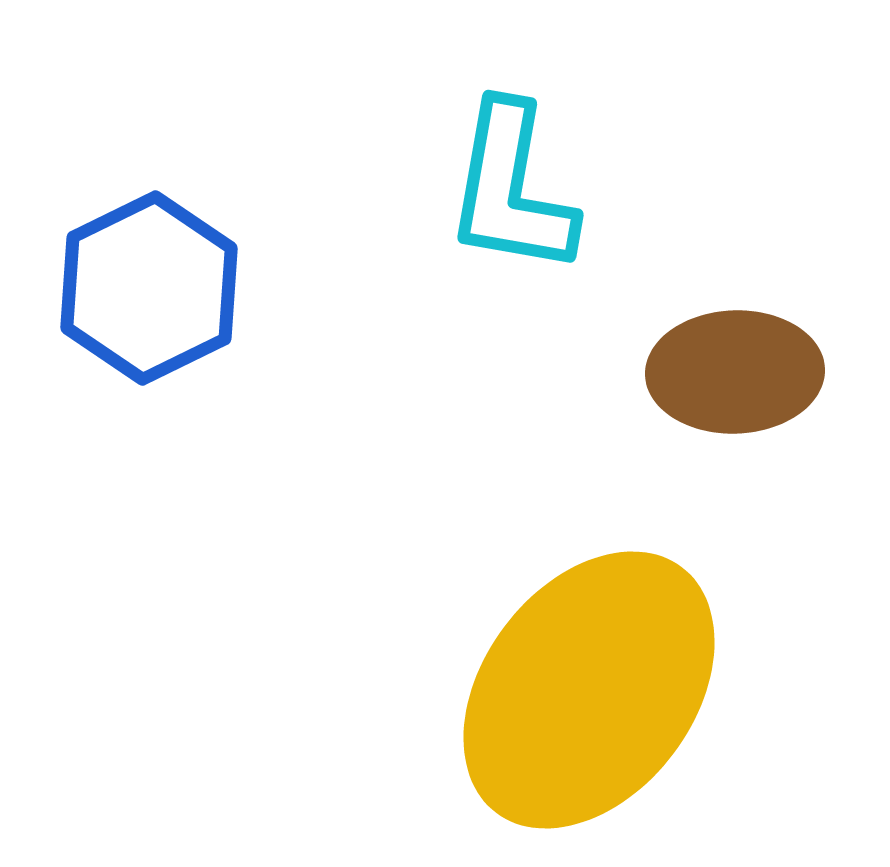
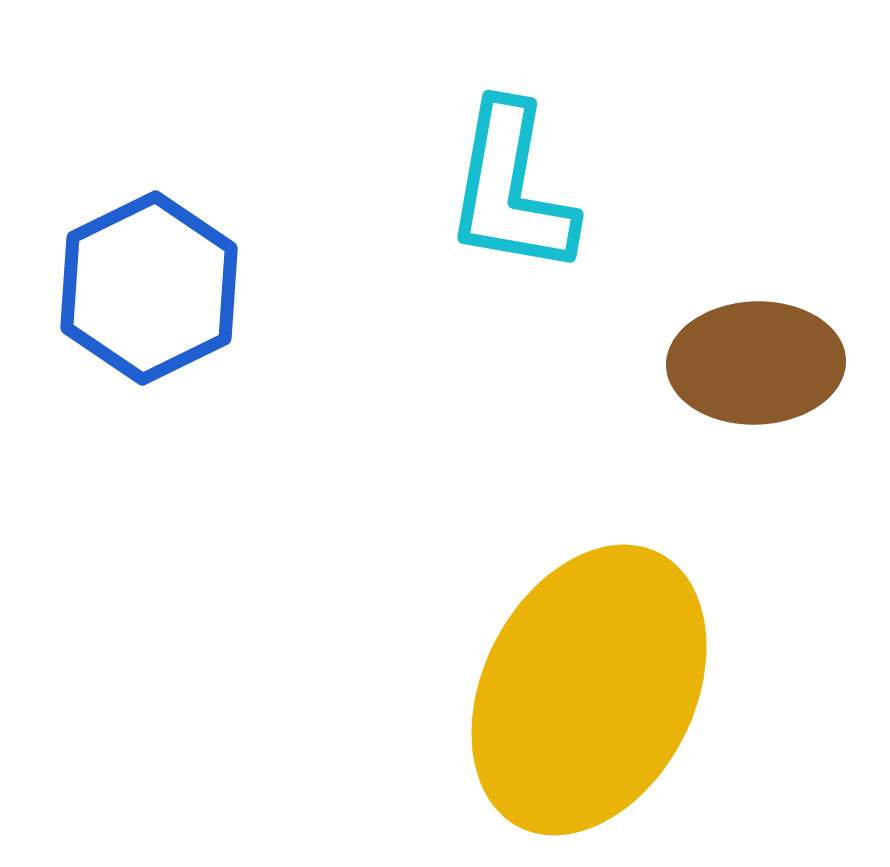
brown ellipse: moved 21 px right, 9 px up
yellow ellipse: rotated 10 degrees counterclockwise
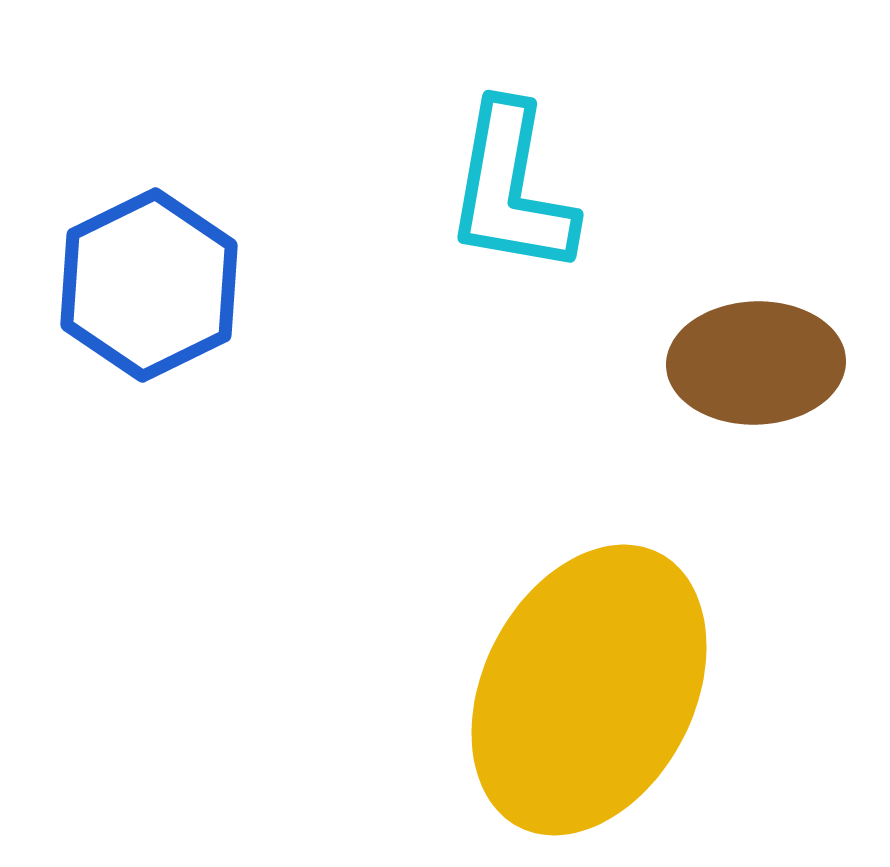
blue hexagon: moved 3 px up
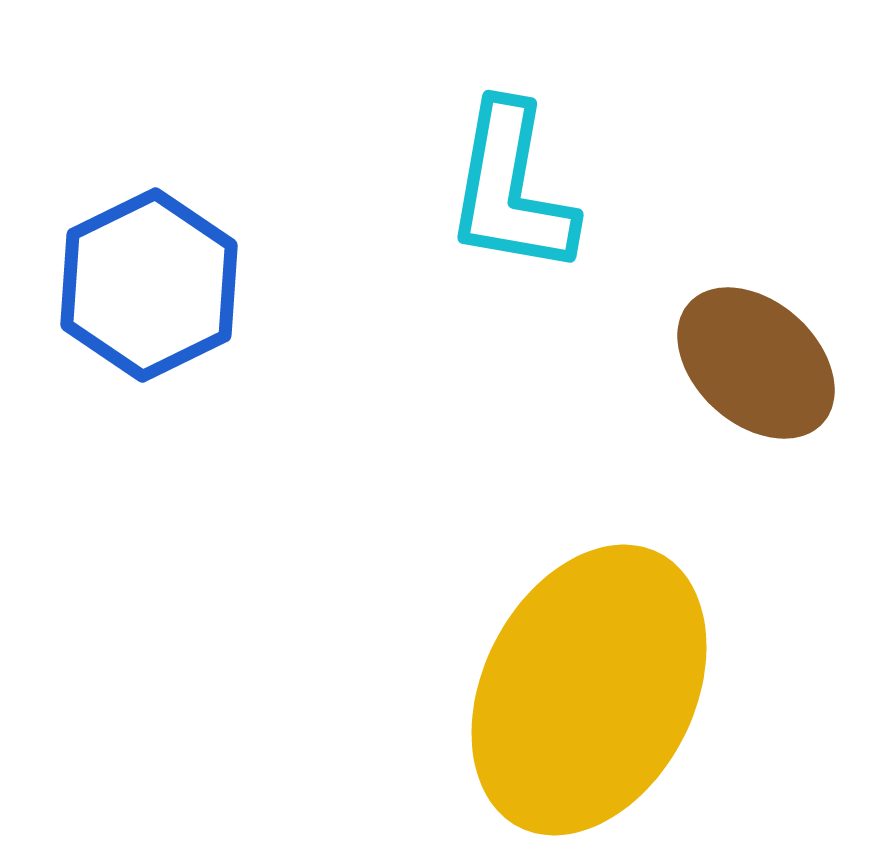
brown ellipse: rotated 44 degrees clockwise
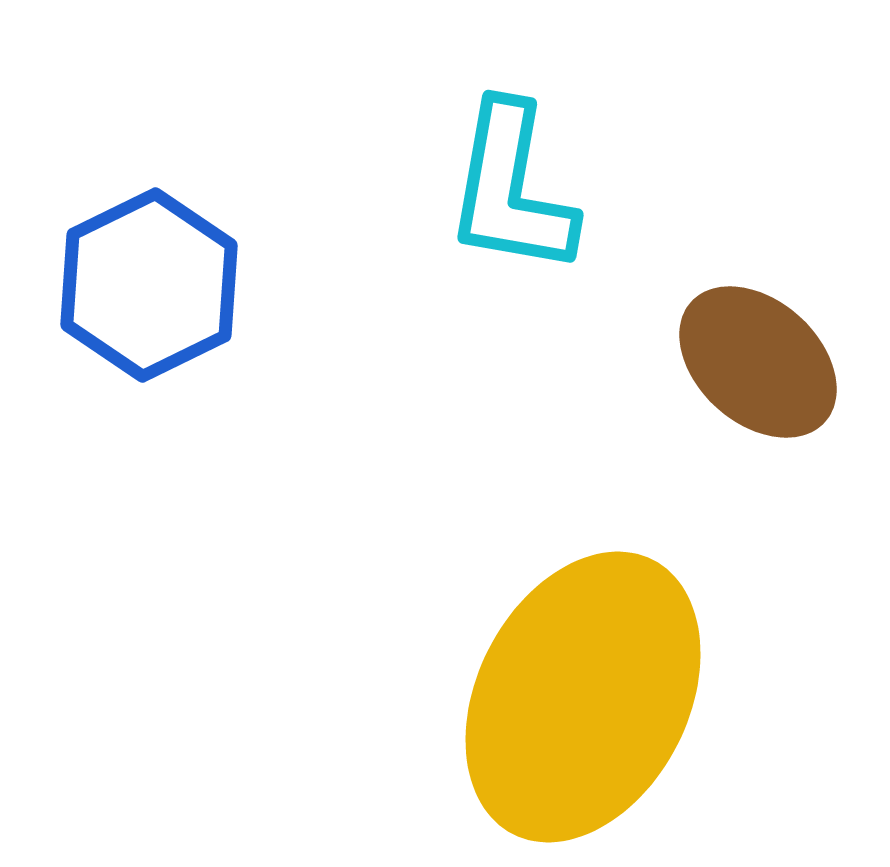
brown ellipse: moved 2 px right, 1 px up
yellow ellipse: moved 6 px left, 7 px down
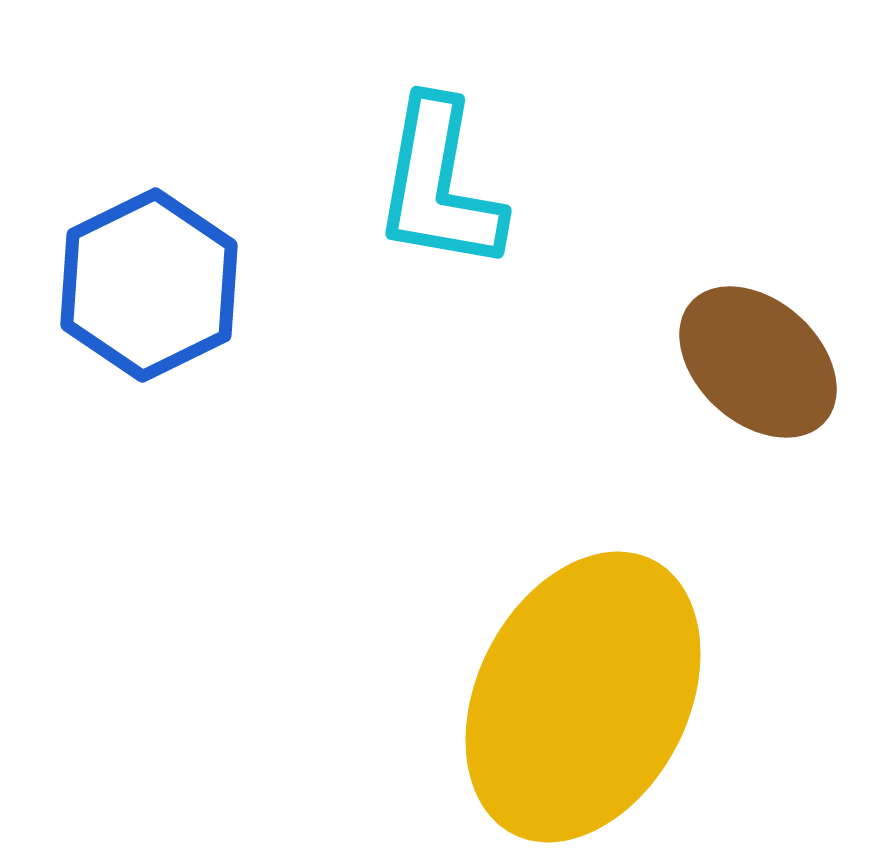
cyan L-shape: moved 72 px left, 4 px up
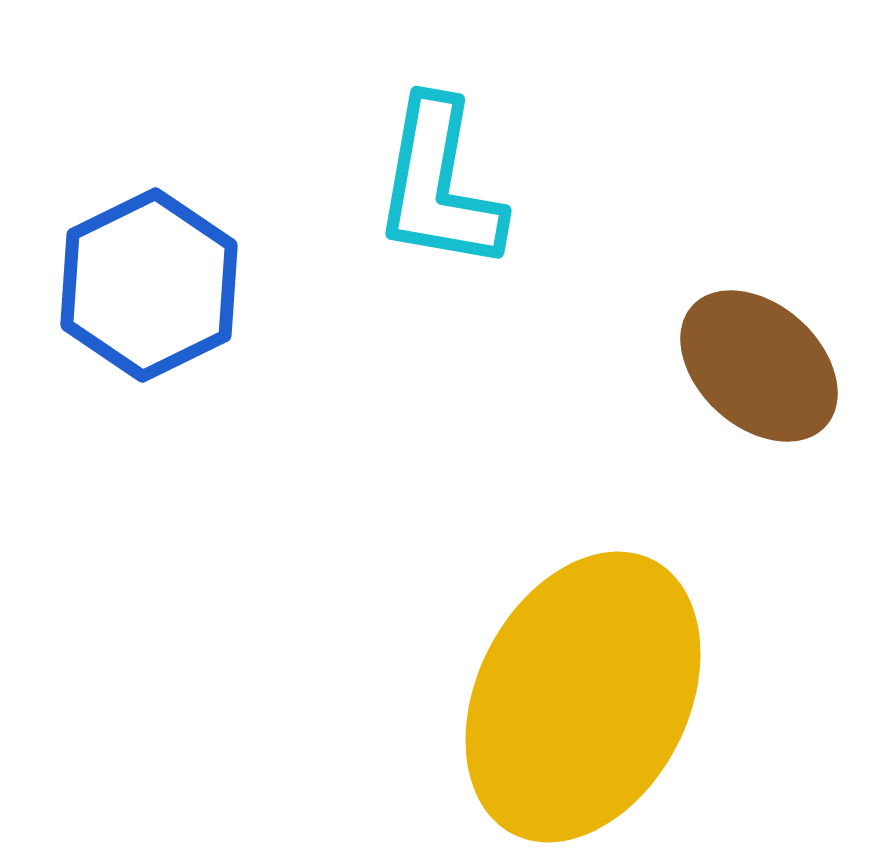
brown ellipse: moved 1 px right, 4 px down
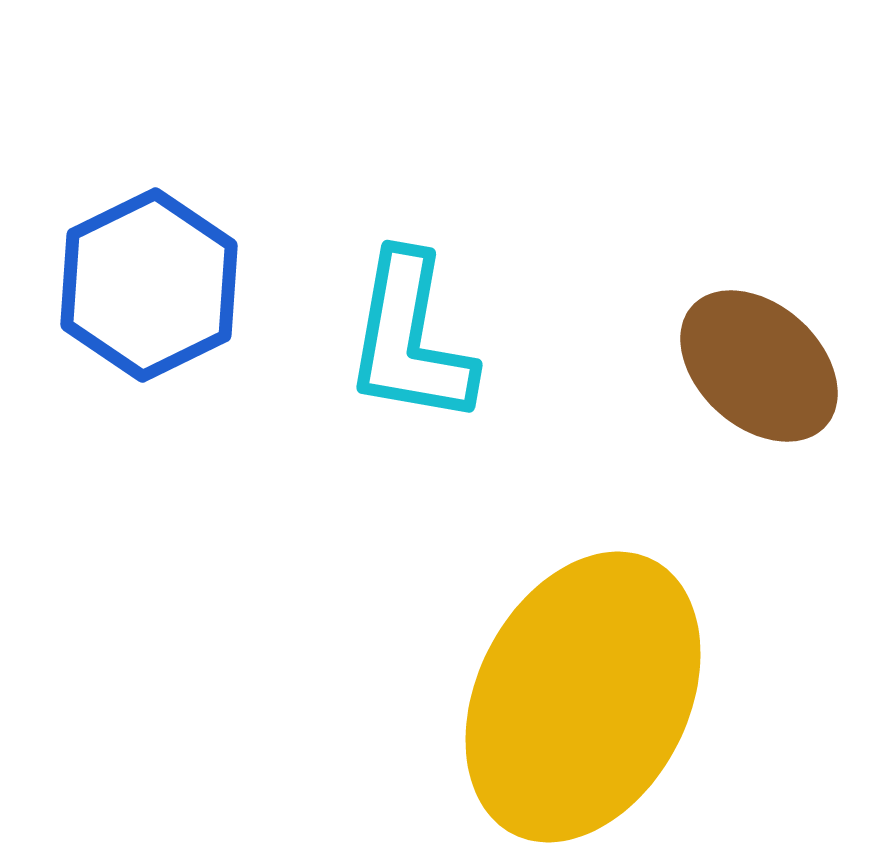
cyan L-shape: moved 29 px left, 154 px down
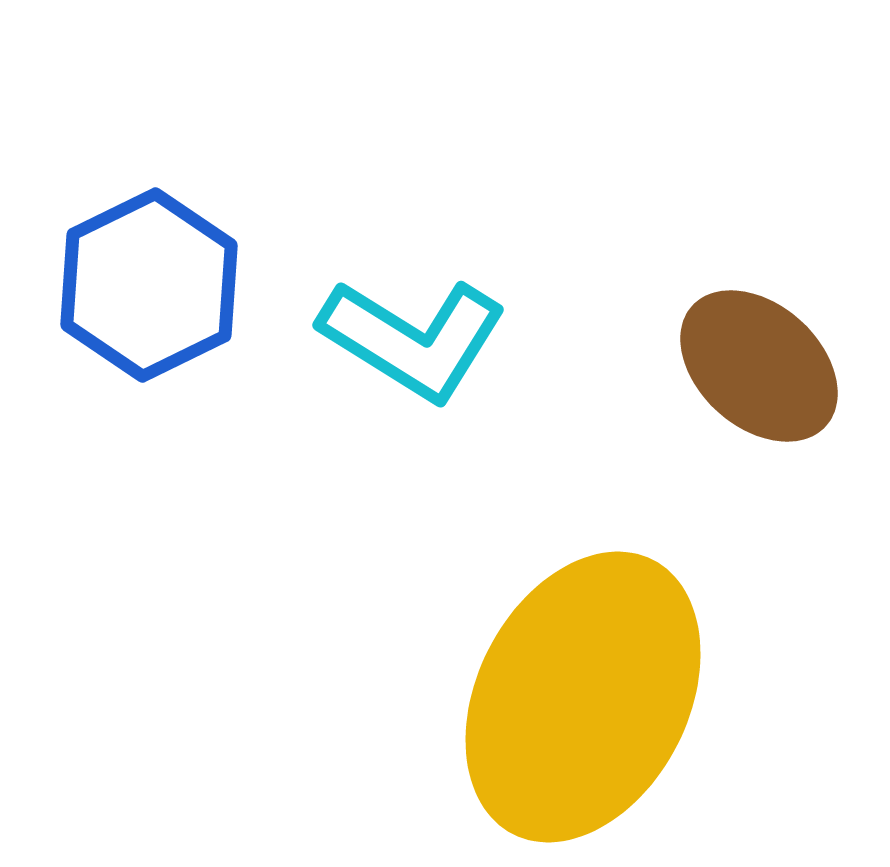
cyan L-shape: moved 3 px right; rotated 68 degrees counterclockwise
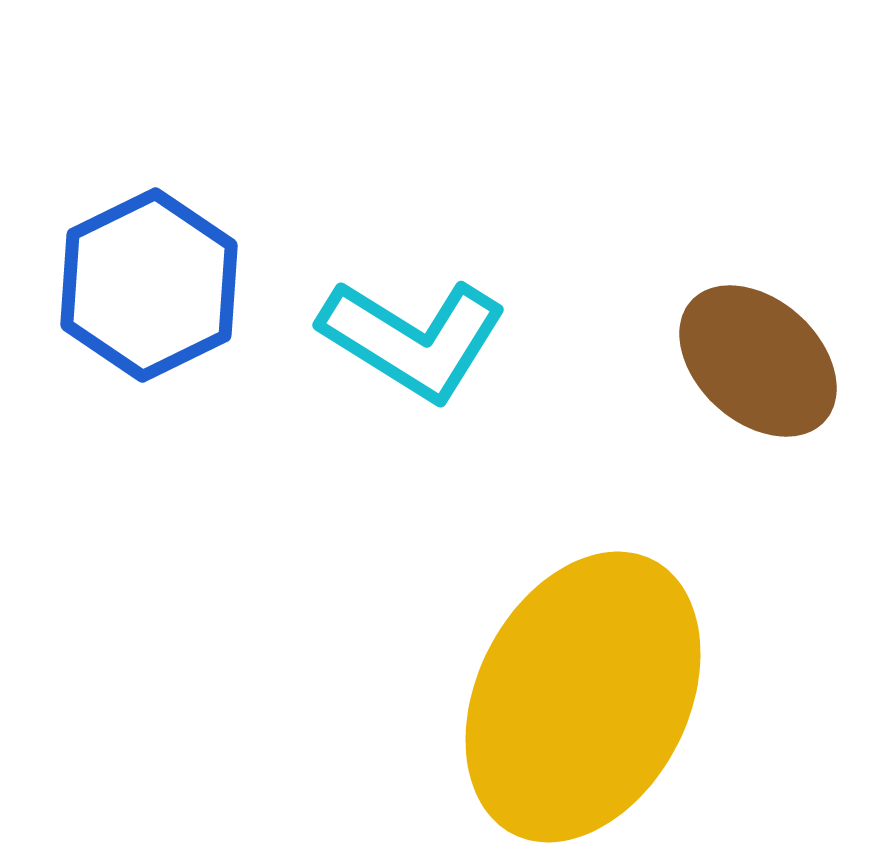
brown ellipse: moved 1 px left, 5 px up
